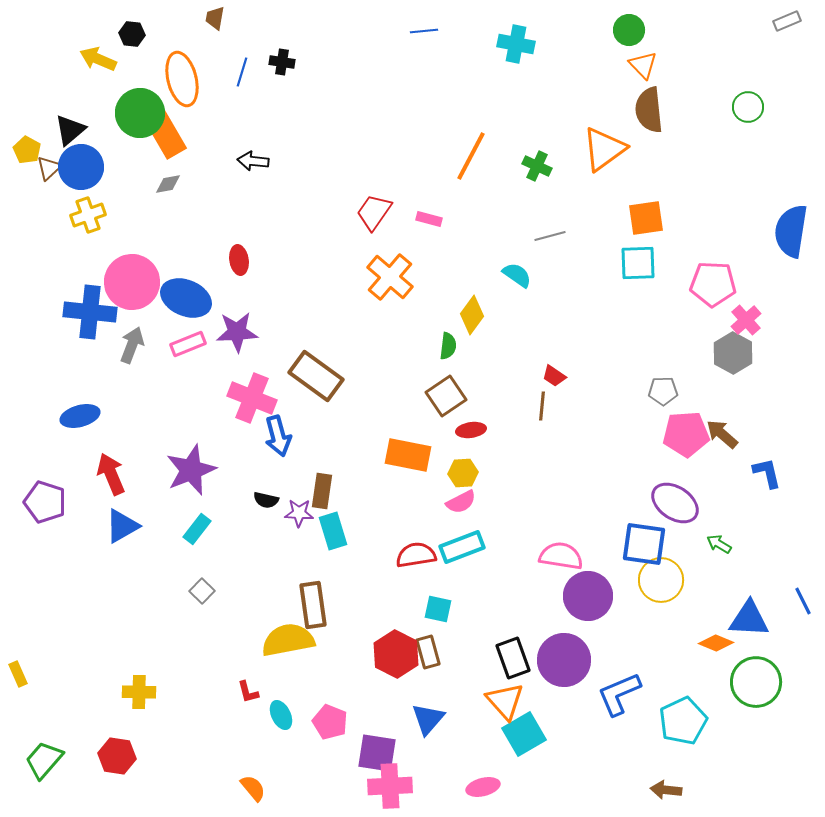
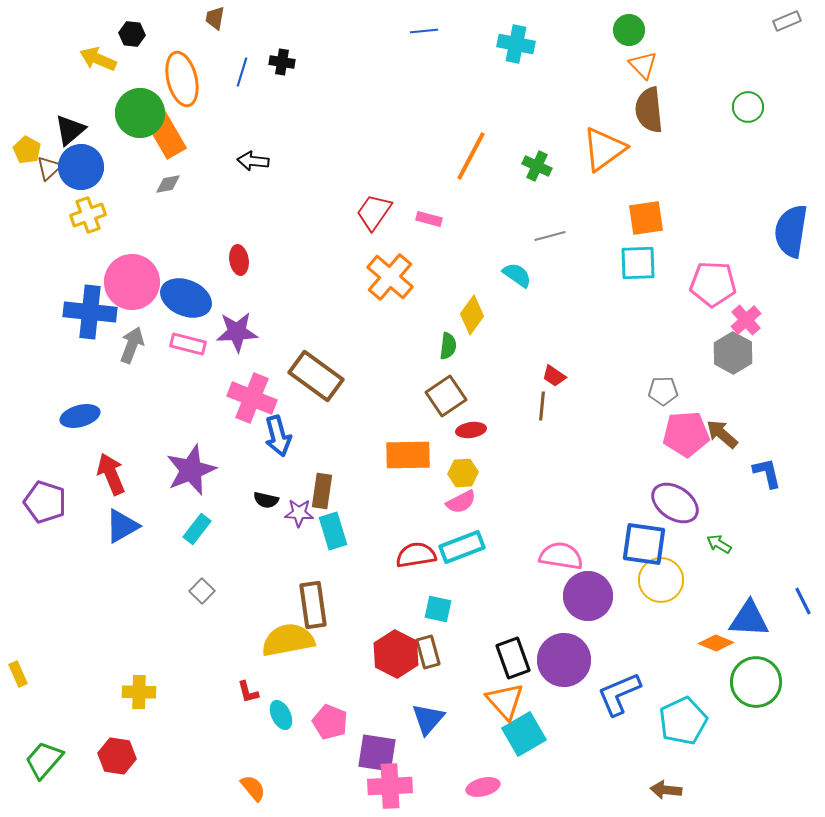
pink rectangle at (188, 344): rotated 36 degrees clockwise
orange rectangle at (408, 455): rotated 12 degrees counterclockwise
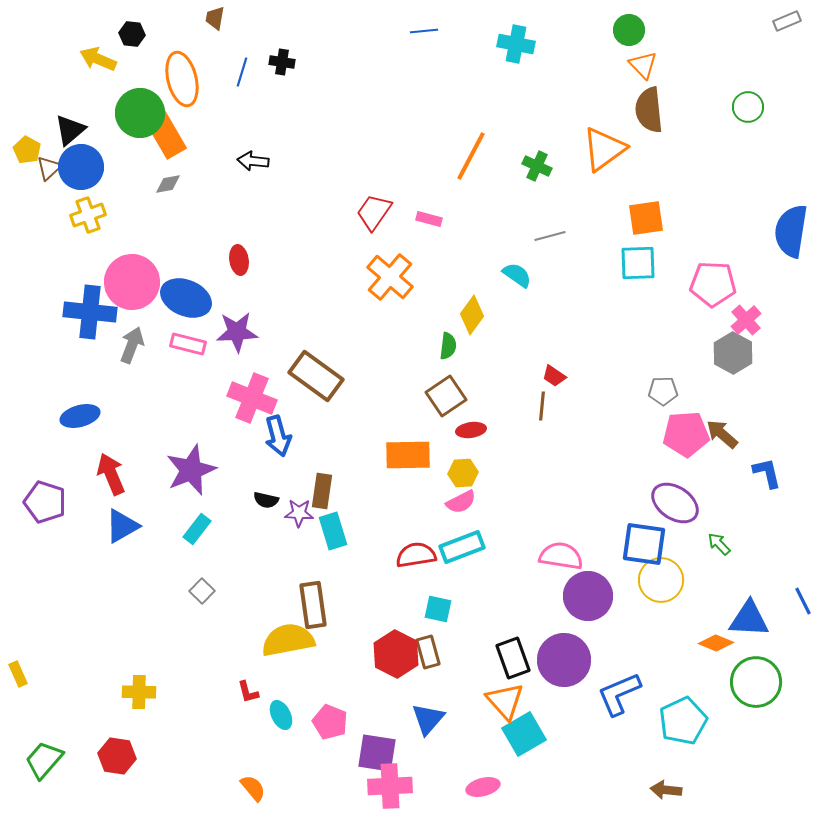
green arrow at (719, 544): rotated 15 degrees clockwise
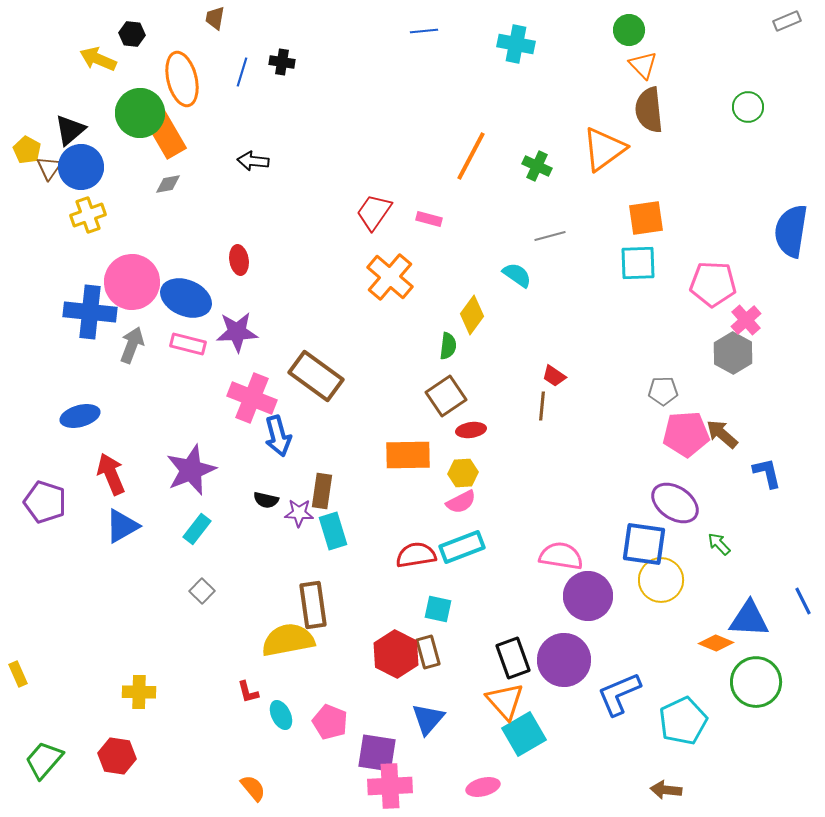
brown triangle at (49, 168): rotated 12 degrees counterclockwise
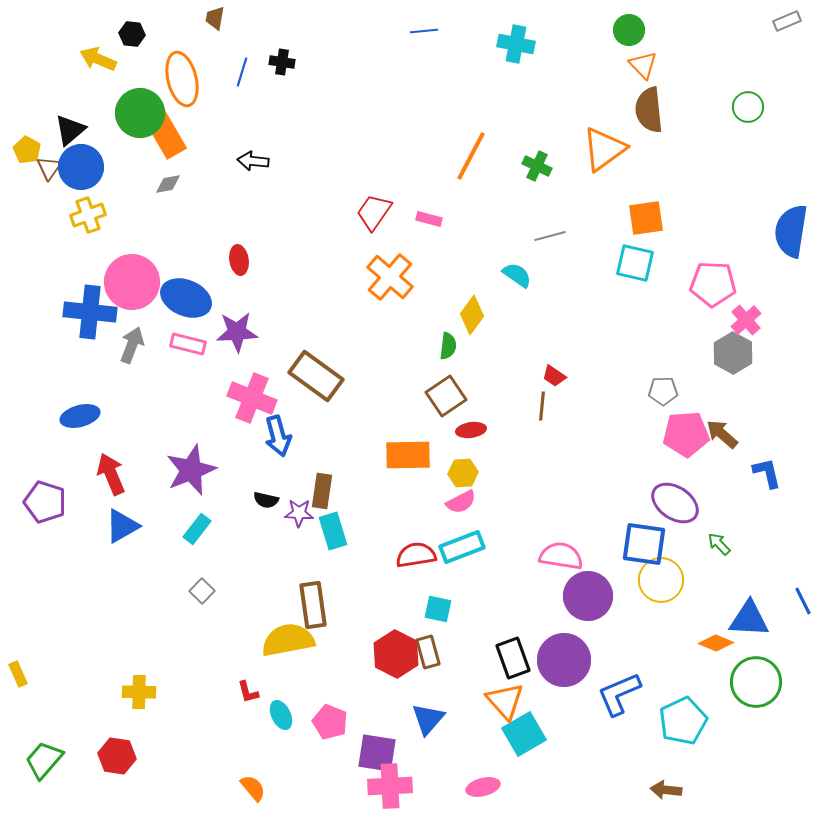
cyan square at (638, 263): moved 3 px left; rotated 15 degrees clockwise
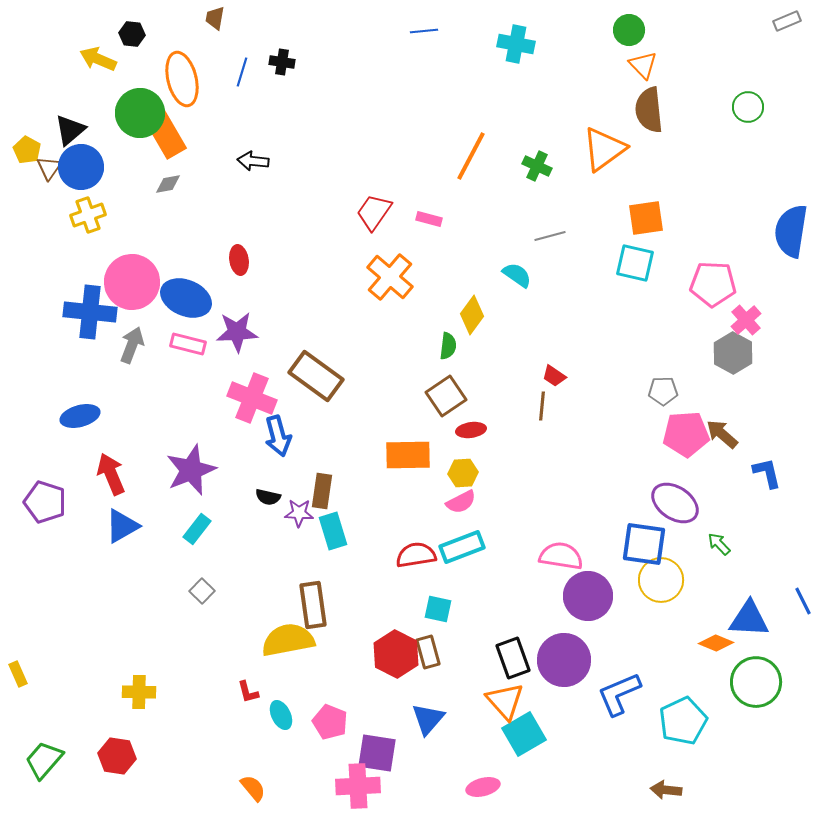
black semicircle at (266, 500): moved 2 px right, 3 px up
pink cross at (390, 786): moved 32 px left
